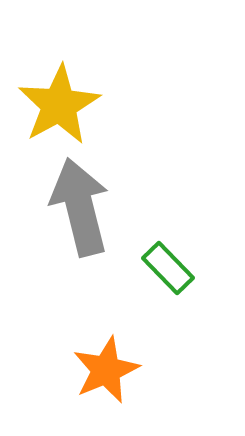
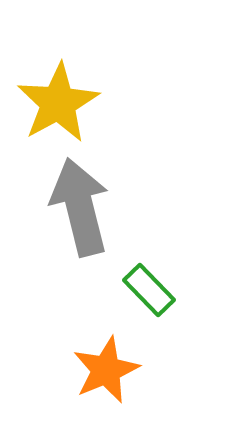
yellow star: moved 1 px left, 2 px up
green rectangle: moved 19 px left, 22 px down
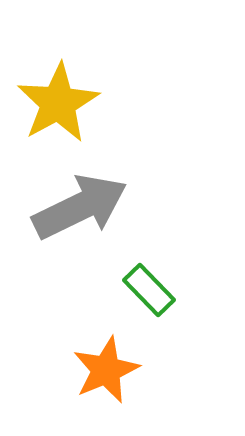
gray arrow: rotated 78 degrees clockwise
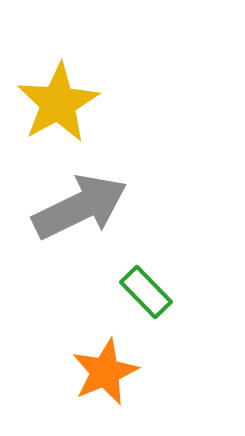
green rectangle: moved 3 px left, 2 px down
orange star: moved 1 px left, 2 px down
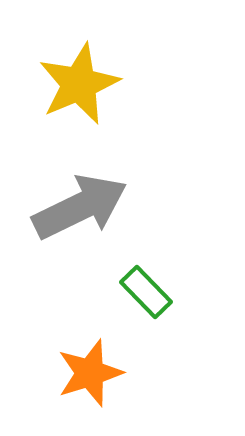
yellow star: moved 21 px right, 19 px up; rotated 6 degrees clockwise
orange star: moved 15 px left, 1 px down; rotated 6 degrees clockwise
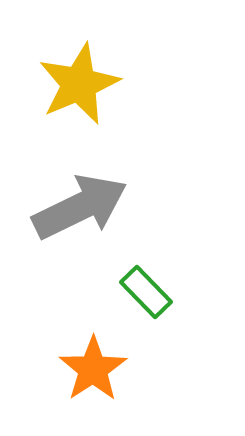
orange star: moved 3 px right, 4 px up; rotated 16 degrees counterclockwise
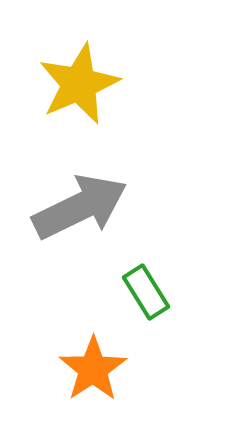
green rectangle: rotated 12 degrees clockwise
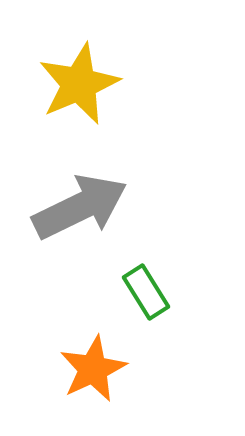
orange star: rotated 8 degrees clockwise
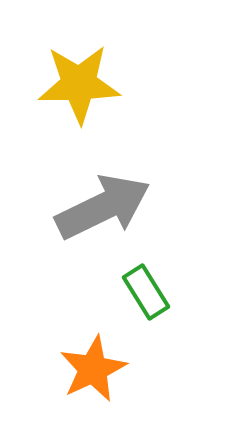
yellow star: rotated 22 degrees clockwise
gray arrow: moved 23 px right
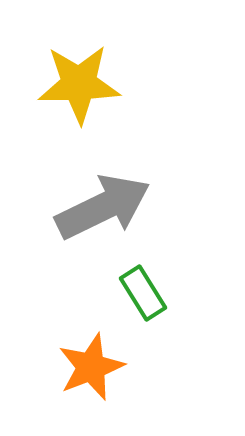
green rectangle: moved 3 px left, 1 px down
orange star: moved 2 px left, 2 px up; rotated 4 degrees clockwise
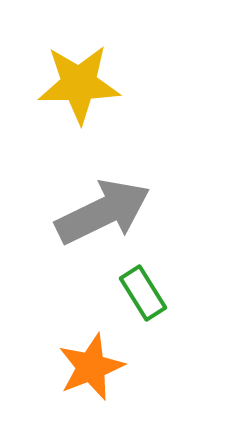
gray arrow: moved 5 px down
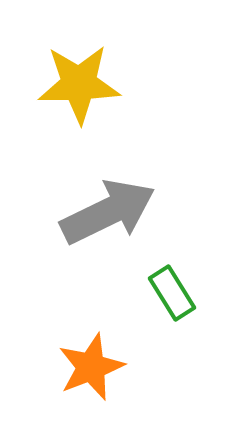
gray arrow: moved 5 px right
green rectangle: moved 29 px right
